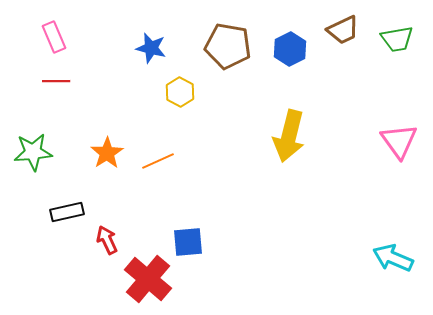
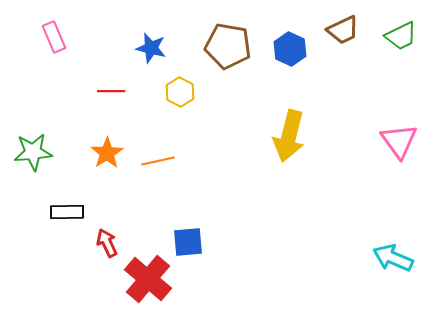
green trapezoid: moved 4 px right, 3 px up; rotated 16 degrees counterclockwise
blue hexagon: rotated 8 degrees counterclockwise
red line: moved 55 px right, 10 px down
orange line: rotated 12 degrees clockwise
black rectangle: rotated 12 degrees clockwise
red arrow: moved 3 px down
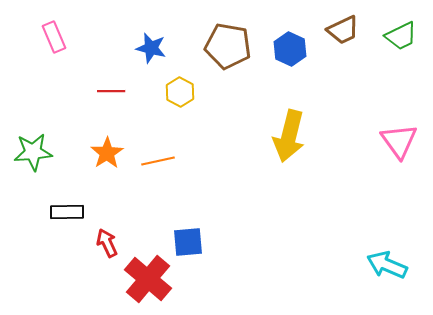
cyan arrow: moved 6 px left, 7 px down
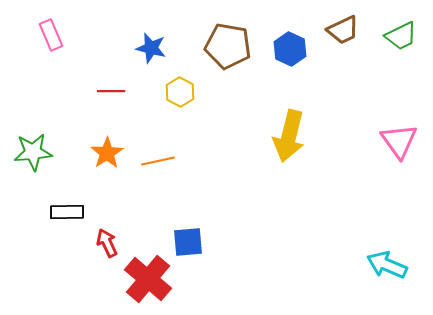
pink rectangle: moved 3 px left, 2 px up
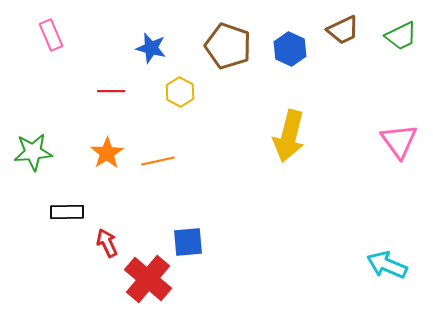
brown pentagon: rotated 9 degrees clockwise
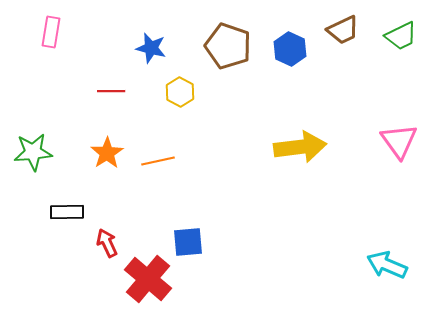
pink rectangle: moved 3 px up; rotated 32 degrees clockwise
yellow arrow: moved 11 px right, 11 px down; rotated 111 degrees counterclockwise
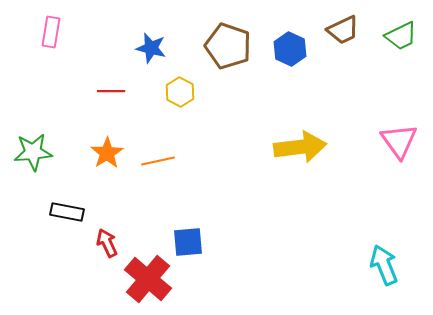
black rectangle: rotated 12 degrees clockwise
cyan arrow: moved 3 px left; rotated 45 degrees clockwise
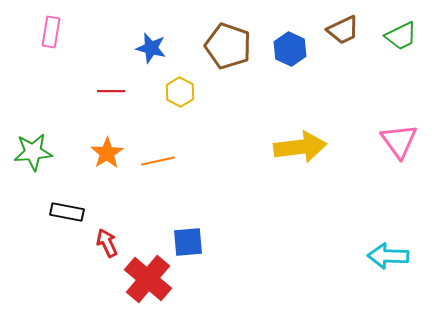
cyan arrow: moved 4 px right, 9 px up; rotated 66 degrees counterclockwise
